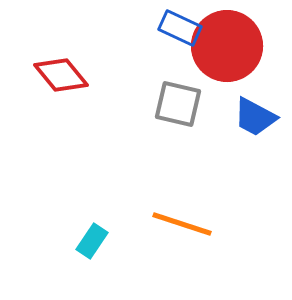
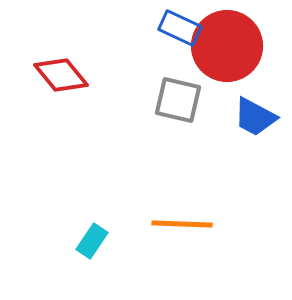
gray square: moved 4 px up
orange line: rotated 16 degrees counterclockwise
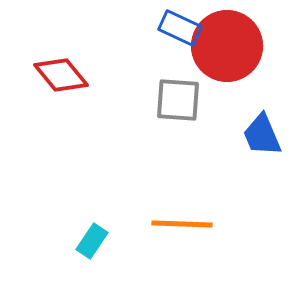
gray square: rotated 9 degrees counterclockwise
blue trapezoid: moved 7 px right, 18 px down; rotated 39 degrees clockwise
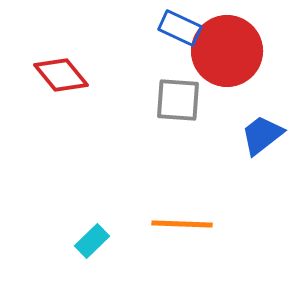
red circle: moved 5 px down
blue trapezoid: rotated 75 degrees clockwise
cyan rectangle: rotated 12 degrees clockwise
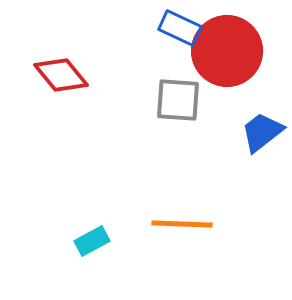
blue trapezoid: moved 3 px up
cyan rectangle: rotated 16 degrees clockwise
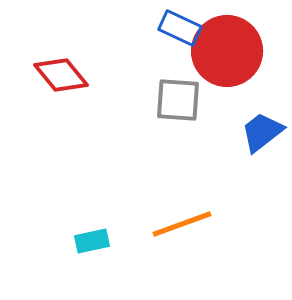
orange line: rotated 22 degrees counterclockwise
cyan rectangle: rotated 16 degrees clockwise
